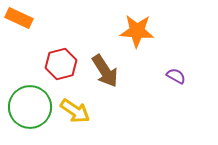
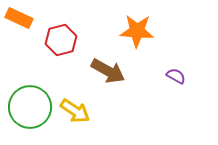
red hexagon: moved 24 px up
brown arrow: moved 3 px right; rotated 28 degrees counterclockwise
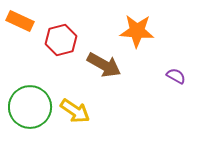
orange rectangle: moved 1 px right, 3 px down
brown arrow: moved 4 px left, 6 px up
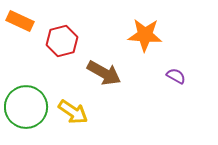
orange star: moved 8 px right, 4 px down
red hexagon: moved 1 px right, 1 px down
brown arrow: moved 8 px down
green circle: moved 4 px left
yellow arrow: moved 2 px left, 1 px down
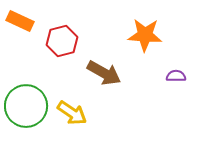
purple semicircle: rotated 30 degrees counterclockwise
green circle: moved 1 px up
yellow arrow: moved 1 px left, 1 px down
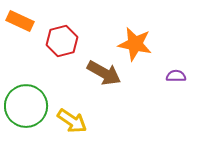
orange star: moved 10 px left, 9 px down; rotated 8 degrees clockwise
yellow arrow: moved 8 px down
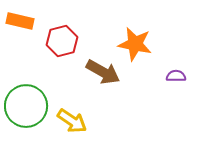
orange rectangle: rotated 12 degrees counterclockwise
brown arrow: moved 1 px left, 1 px up
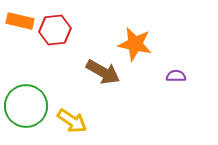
red hexagon: moved 7 px left, 11 px up; rotated 8 degrees clockwise
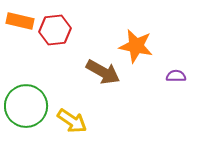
orange star: moved 1 px right, 2 px down
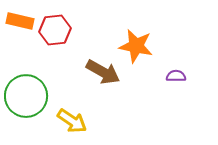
green circle: moved 10 px up
